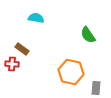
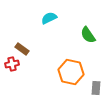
cyan semicircle: moved 13 px right; rotated 35 degrees counterclockwise
red cross: rotated 16 degrees counterclockwise
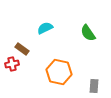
cyan semicircle: moved 4 px left, 10 px down
green semicircle: moved 2 px up
orange hexagon: moved 12 px left
gray rectangle: moved 2 px left, 2 px up
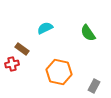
gray rectangle: rotated 24 degrees clockwise
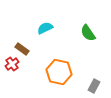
red cross: rotated 24 degrees counterclockwise
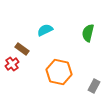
cyan semicircle: moved 2 px down
green semicircle: rotated 48 degrees clockwise
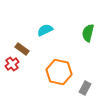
gray rectangle: moved 9 px left, 2 px down
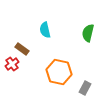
cyan semicircle: rotated 77 degrees counterclockwise
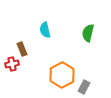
brown rectangle: rotated 32 degrees clockwise
red cross: rotated 24 degrees clockwise
orange hexagon: moved 3 px right, 3 px down; rotated 20 degrees clockwise
gray rectangle: moved 1 px left, 1 px up
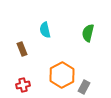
red cross: moved 11 px right, 21 px down
